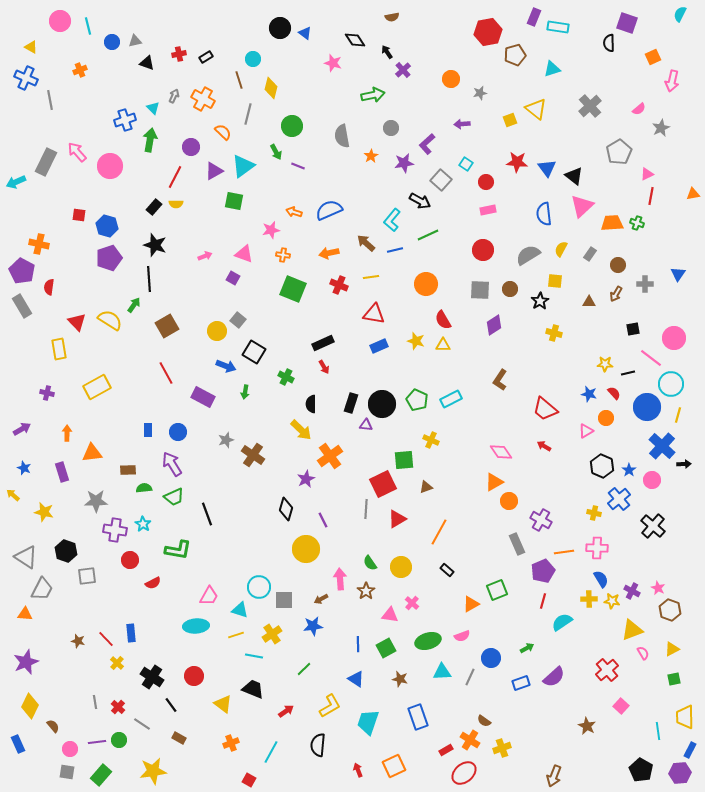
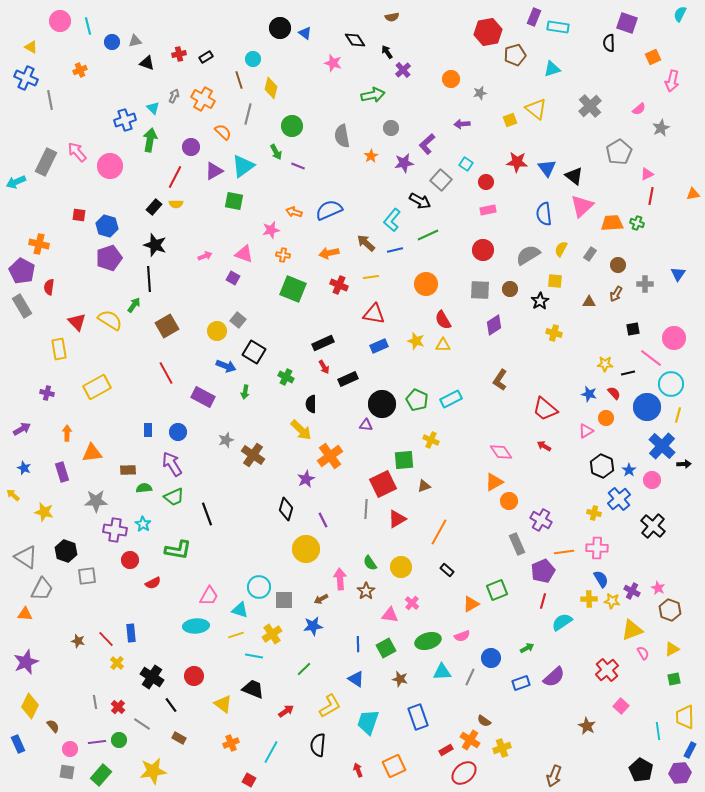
black rectangle at (351, 403): moved 3 px left, 24 px up; rotated 48 degrees clockwise
brown triangle at (426, 487): moved 2 px left, 1 px up
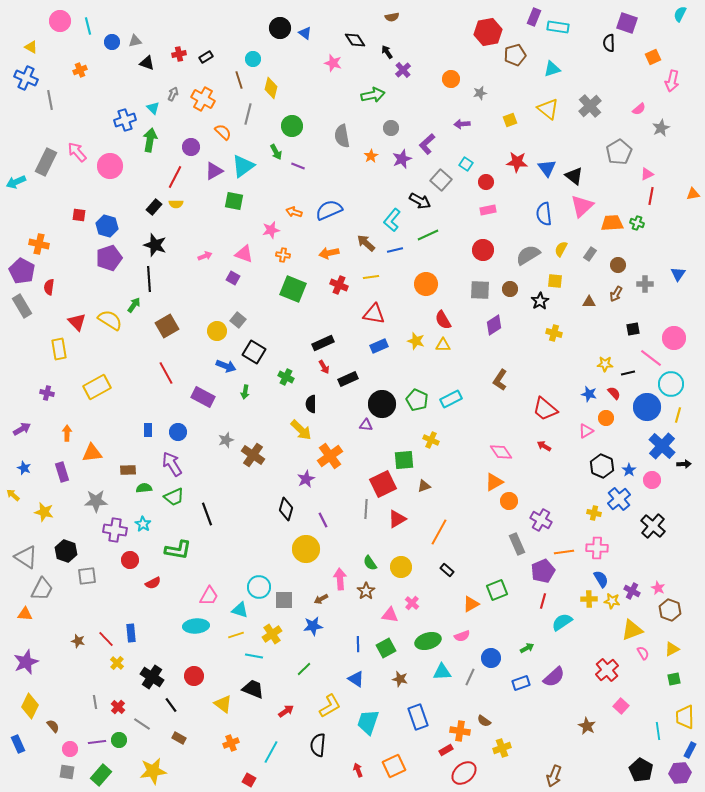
gray arrow at (174, 96): moved 1 px left, 2 px up
yellow triangle at (536, 109): moved 12 px right
purple star at (404, 163): moved 2 px left, 4 px up; rotated 12 degrees counterclockwise
orange cross at (470, 740): moved 10 px left, 9 px up; rotated 24 degrees counterclockwise
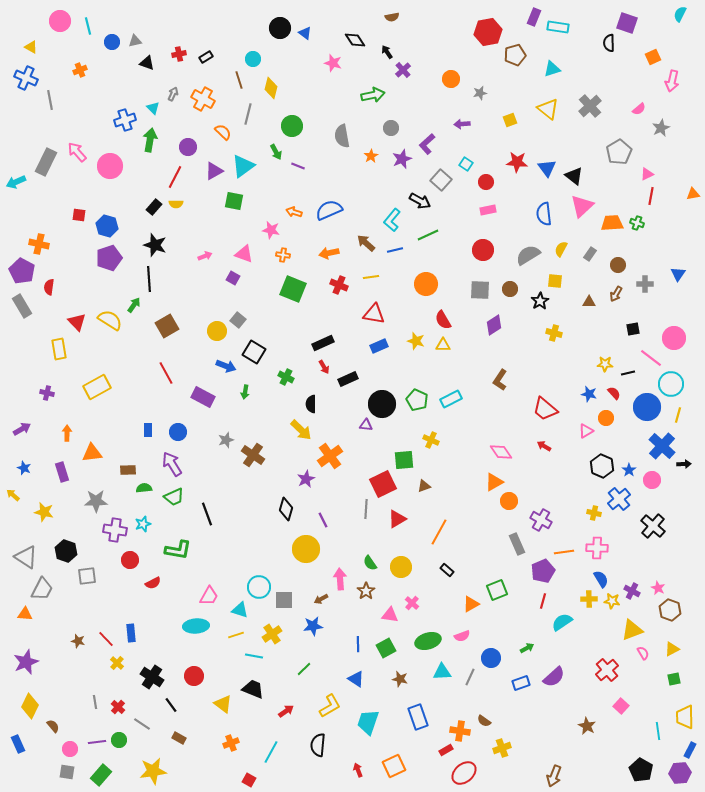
purple circle at (191, 147): moved 3 px left
pink star at (271, 230): rotated 24 degrees clockwise
cyan star at (143, 524): rotated 21 degrees clockwise
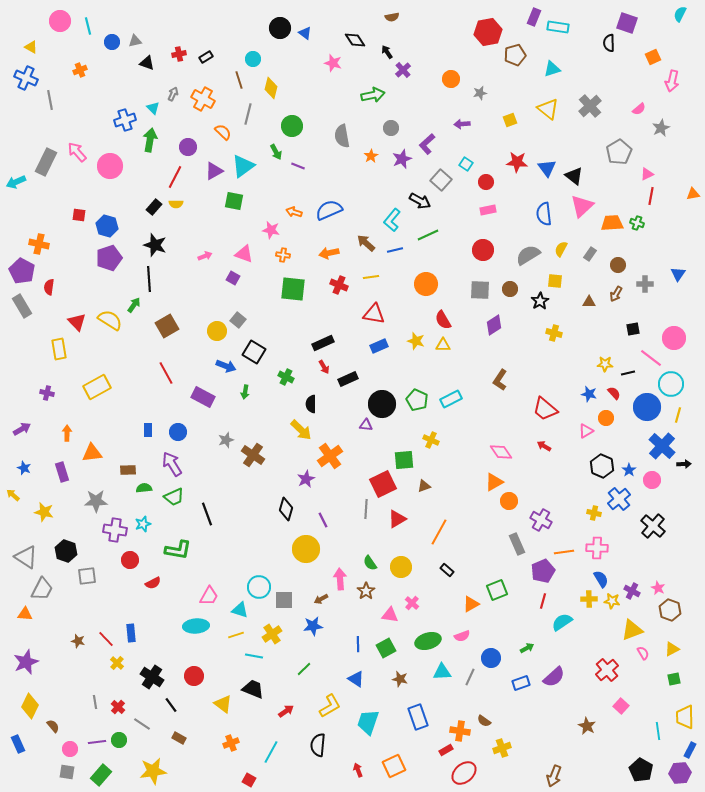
green square at (293, 289): rotated 16 degrees counterclockwise
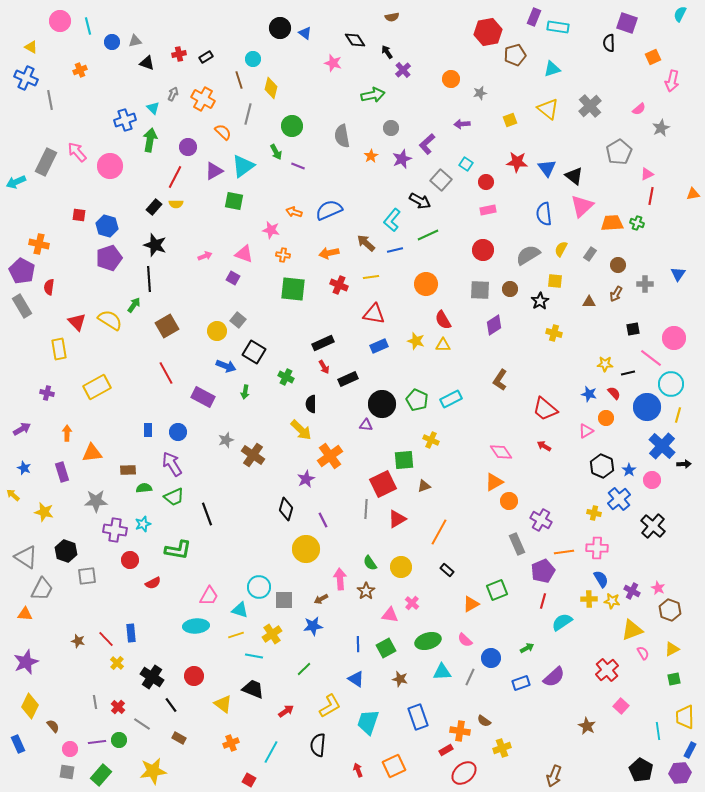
pink semicircle at (462, 636): moved 3 px right, 4 px down; rotated 63 degrees clockwise
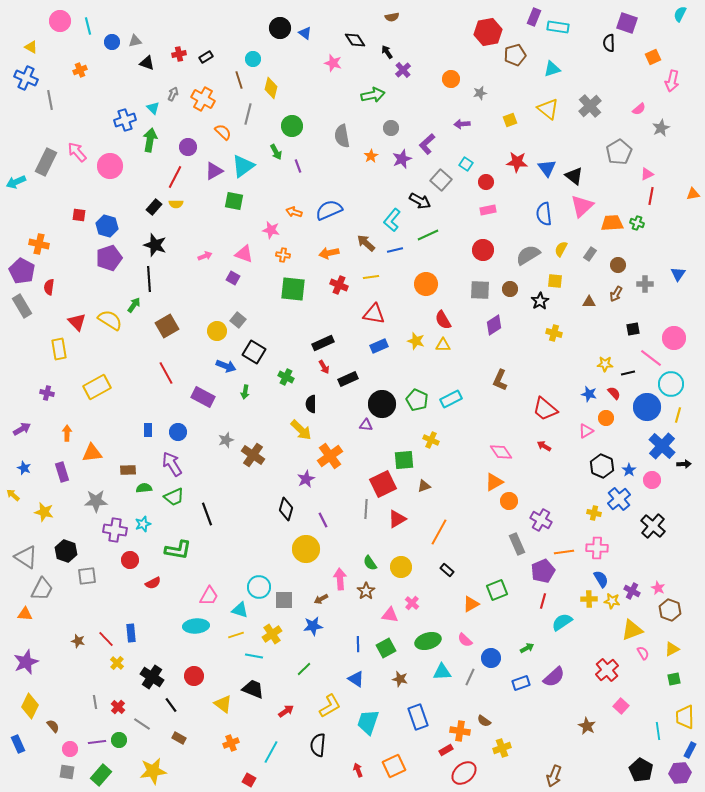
purple line at (298, 166): rotated 48 degrees clockwise
brown L-shape at (500, 380): rotated 10 degrees counterclockwise
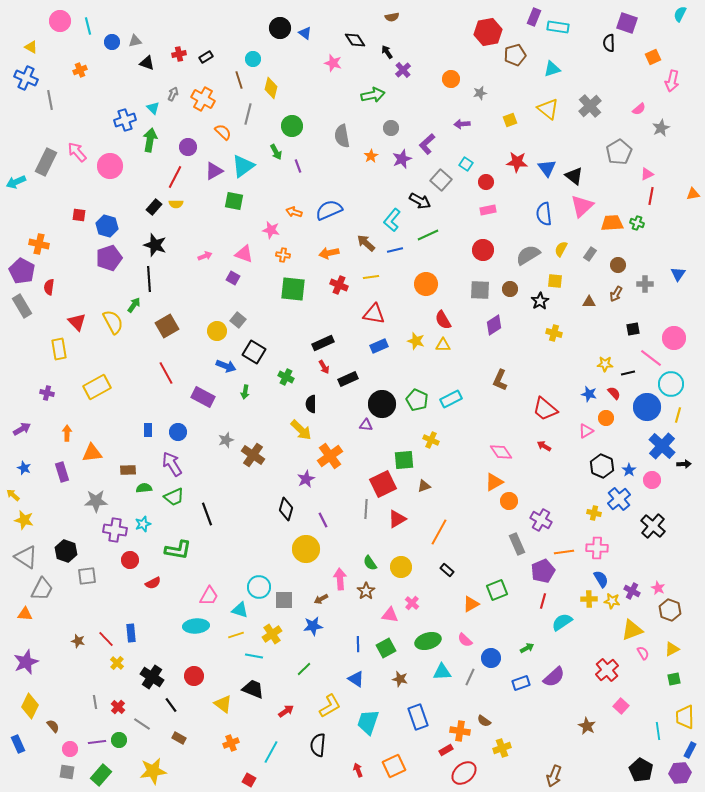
yellow semicircle at (110, 320): moved 3 px right, 2 px down; rotated 30 degrees clockwise
yellow star at (44, 512): moved 20 px left, 8 px down
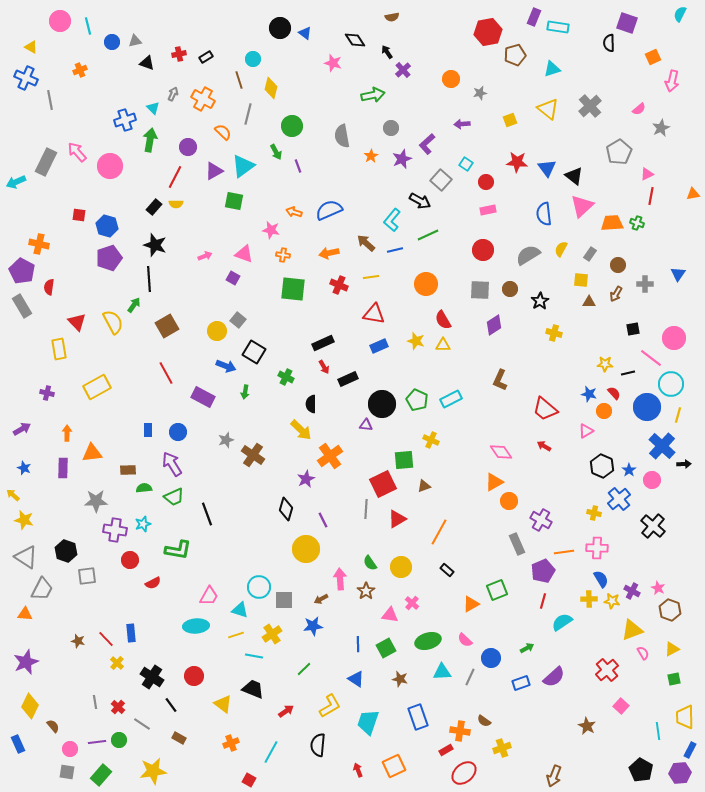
yellow square at (555, 281): moved 26 px right, 1 px up
orange circle at (606, 418): moved 2 px left, 7 px up
purple rectangle at (62, 472): moved 1 px right, 4 px up; rotated 18 degrees clockwise
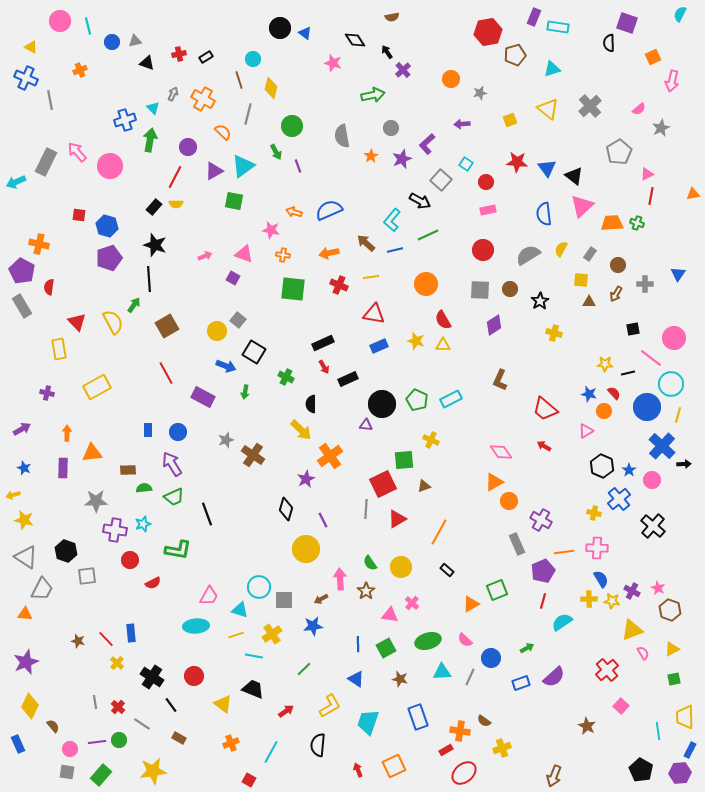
yellow arrow at (13, 495): rotated 56 degrees counterclockwise
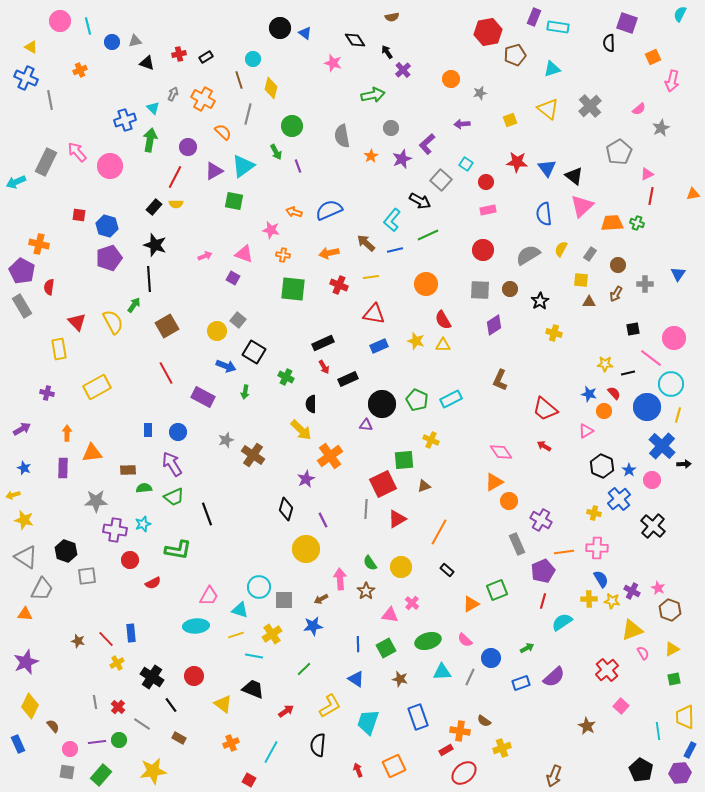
yellow cross at (117, 663): rotated 16 degrees clockwise
